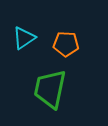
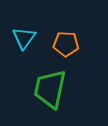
cyan triangle: rotated 20 degrees counterclockwise
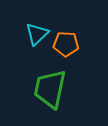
cyan triangle: moved 13 px right, 4 px up; rotated 10 degrees clockwise
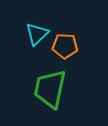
orange pentagon: moved 1 px left, 2 px down
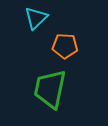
cyan triangle: moved 1 px left, 16 px up
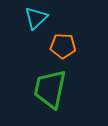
orange pentagon: moved 2 px left
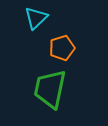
orange pentagon: moved 1 px left, 2 px down; rotated 20 degrees counterclockwise
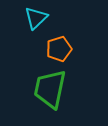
orange pentagon: moved 3 px left, 1 px down
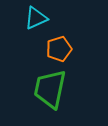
cyan triangle: rotated 20 degrees clockwise
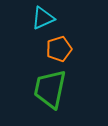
cyan triangle: moved 7 px right
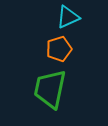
cyan triangle: moved 25 px right, 1 px up
